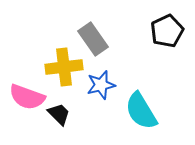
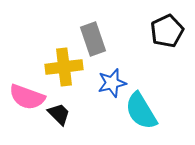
gray rectangle: rotated 16 degrees clockwise
blue star: moved 11 px right, 2 px up
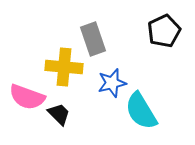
black pentagon: moved 3 px left
yellow cross: rotated 12 degrees clockwise
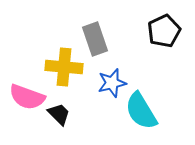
gray rectangle: moved 2 px right
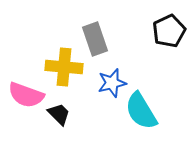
black pentagon: moved 5 px right
pink semicircle: moved 1 px left, 2 px up
